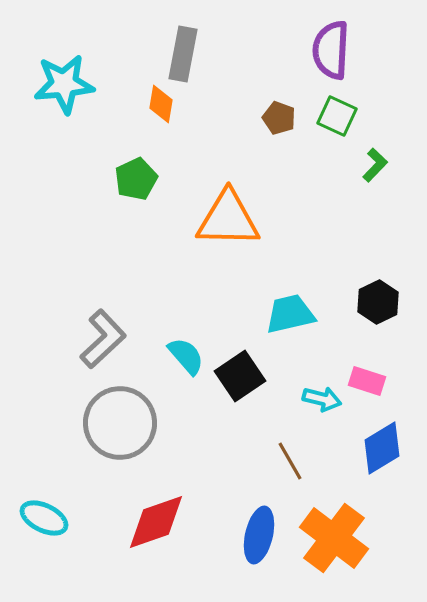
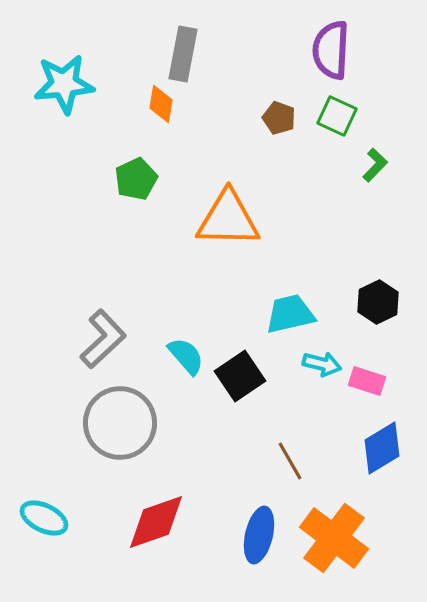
cyan arrow: moved 35 px up
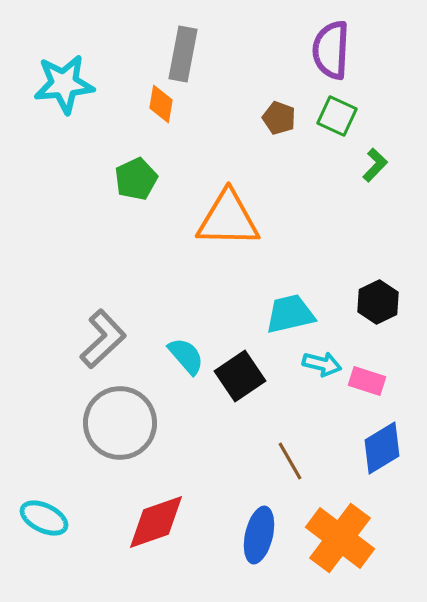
orange cross: moved 6 px right
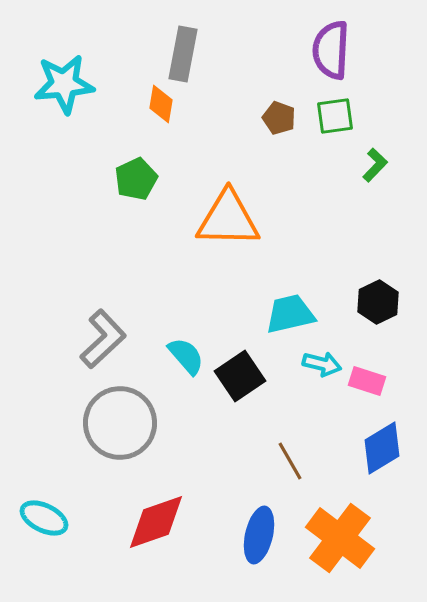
green square: moved 2 px left; rotated 33 degrees counterclockwise
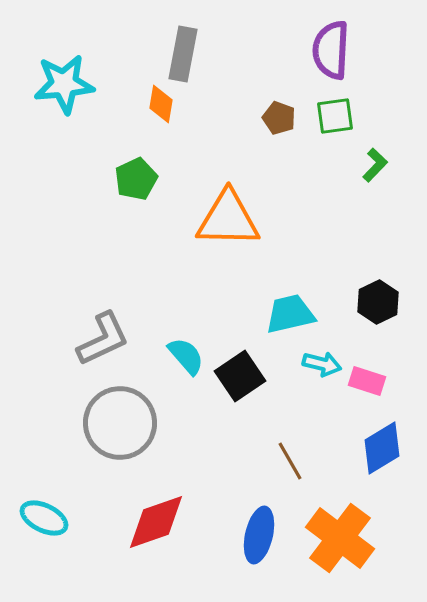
gray L-shape: rotated 18 degrees clockwise
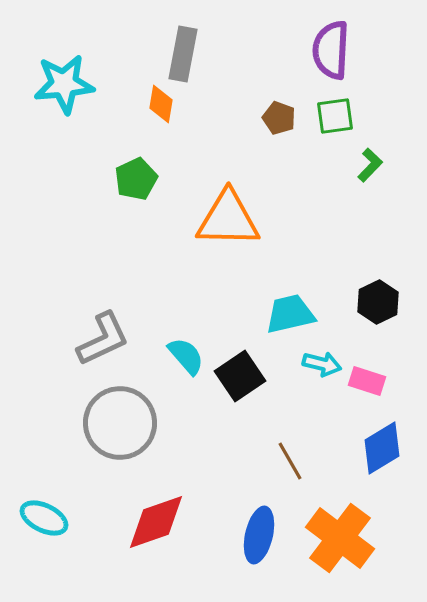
green L-shape: moved 5 px left
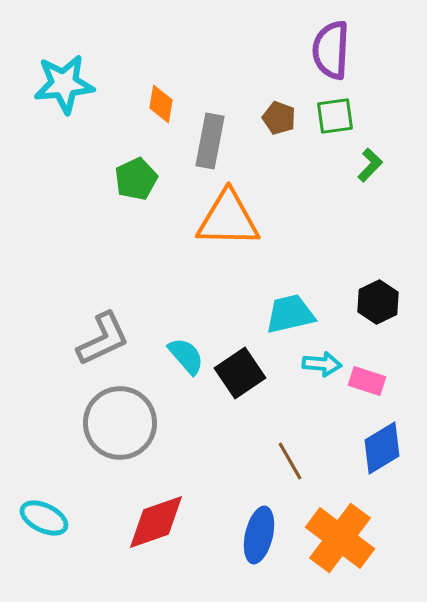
gray rectangle: moved 27 px right, 87 px down
cyan arrow: rotated 9 degrees counterclockwise
black square: moved 3 px up
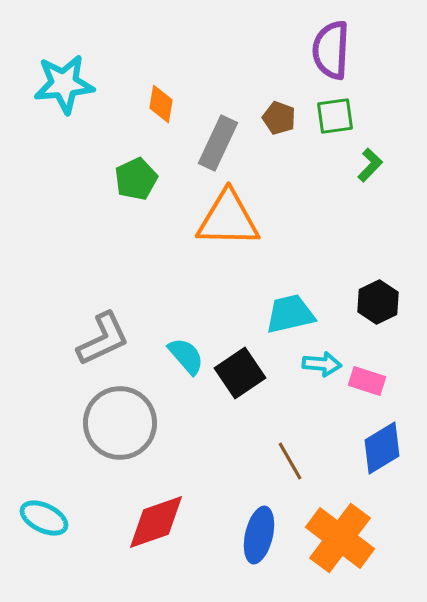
gray rectangle: moved 8 px right, 2 px down; rotated 14 degrees clockwise
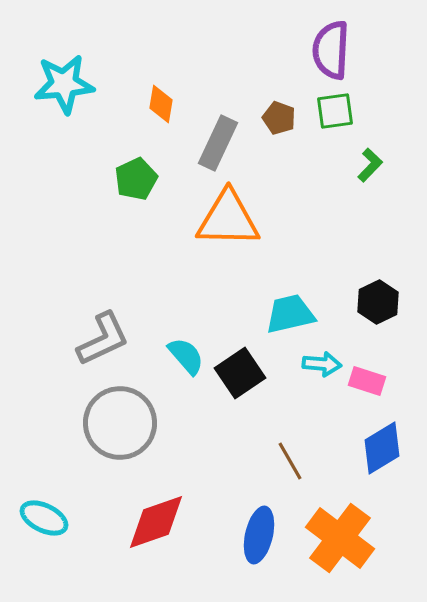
green square: moved 5 px up
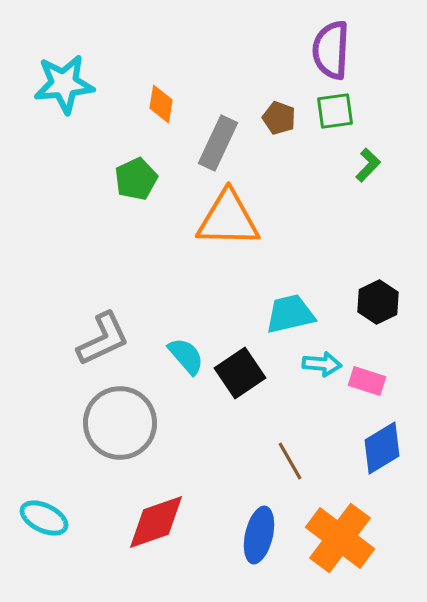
green L-shape: moved 2 px left
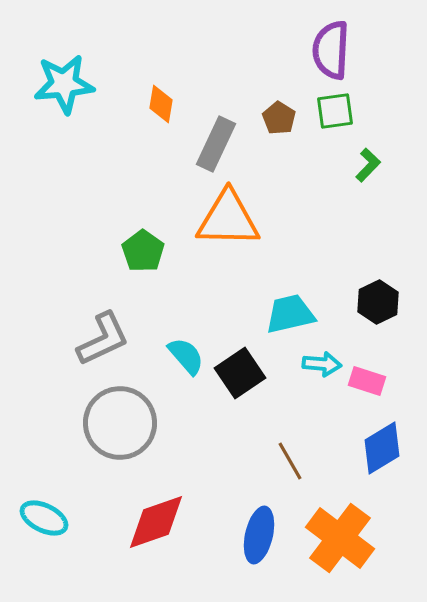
brown pentagon: rotated 12 degrees clockwise
gray rectangle: moved 2 px left, 1 px down
green pentagon: moved 7 px right, 72 px down; rotated 12 degrees counterclockwise
